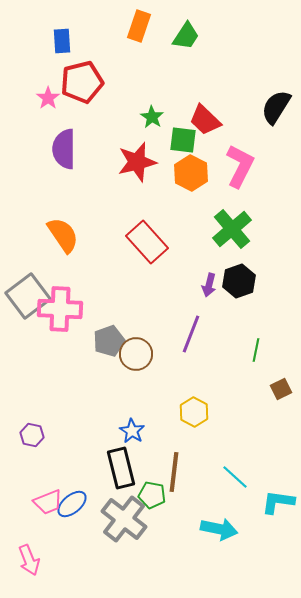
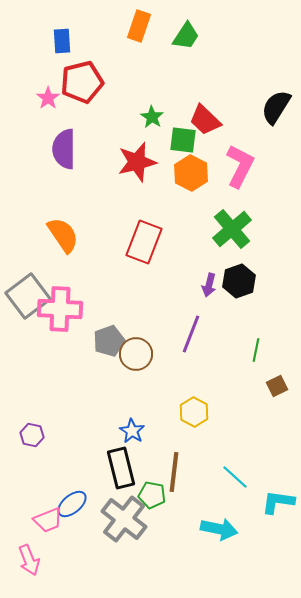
red rectangle: moved 3 px left; rotated 63 degrees clockwise
brown square: moved 4 px left, 3 px up
pink trapezoid: moved 18 px down
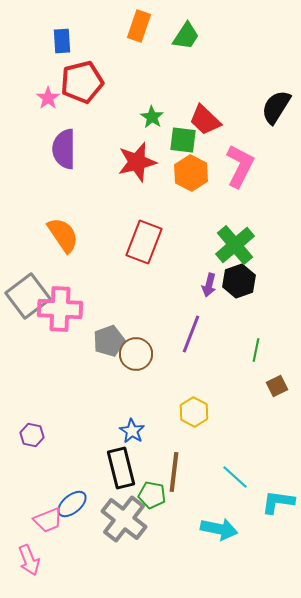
green cross: moved 3 px right, 16 px down
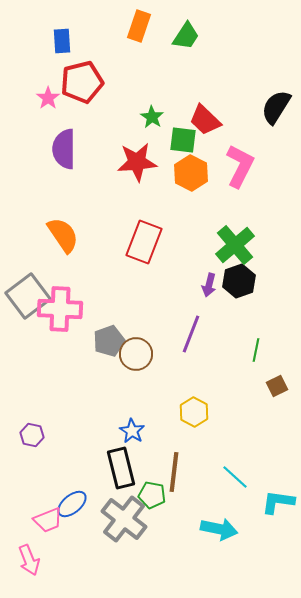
red star: rotated 9 degrees clockwise
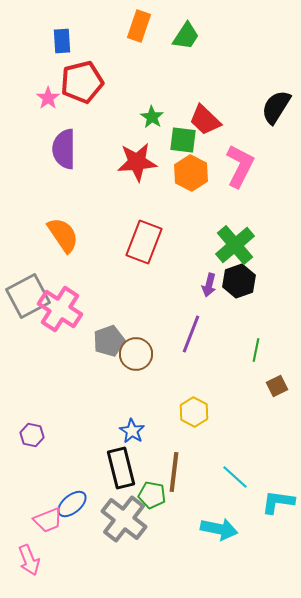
gray square: rotated 9 degrees clockwise
pink cross: rotated 30 degrees clockwise
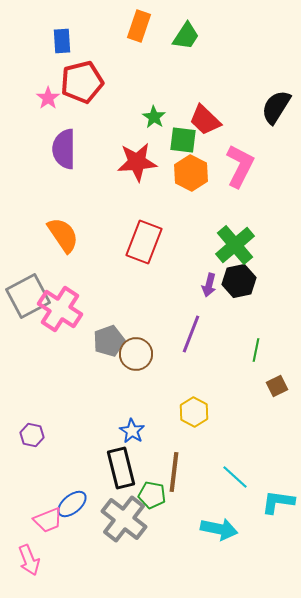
green star: moved 2 px right
black hexagon: rotated 8 degrees clockwise
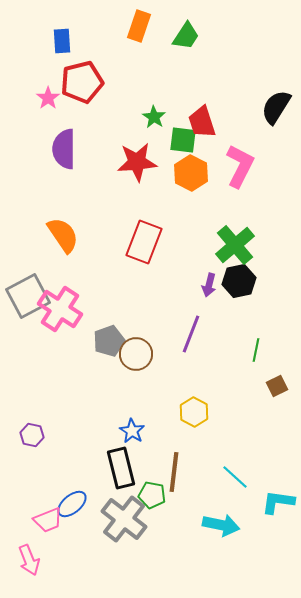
red trapezoid: moved 3 px left, 2 px down; rotated 28 degrees clockwise
cyan arrow: moved 2 px right, 4 px up
